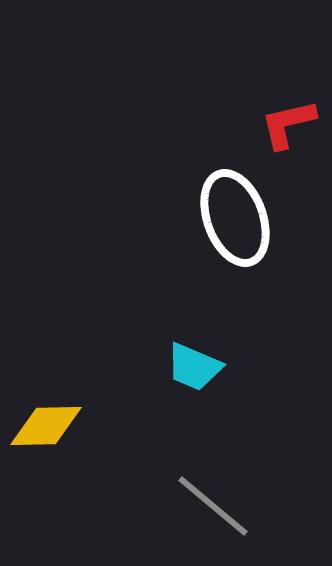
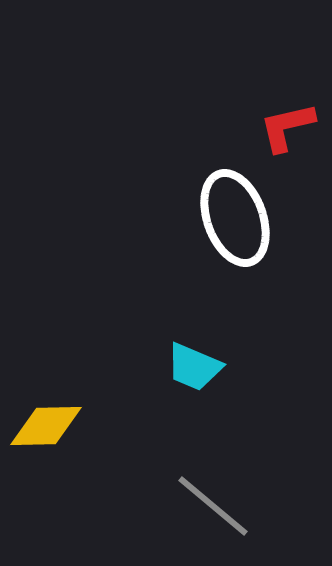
red L-shape: moved 1 px left, 3 px down
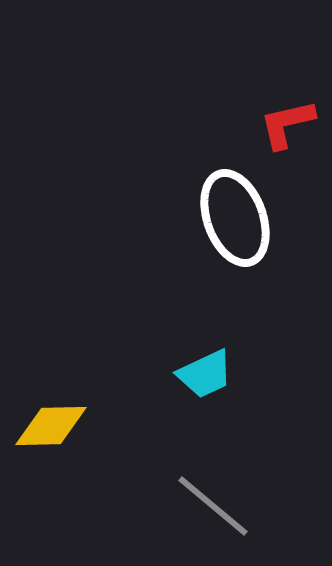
red L-shape: moved 3 px up
cyan trapezoid: moved 11 px right, 7 px down; rotated 48 degrees counterclockwise
yellow diamond: moved 5 px right
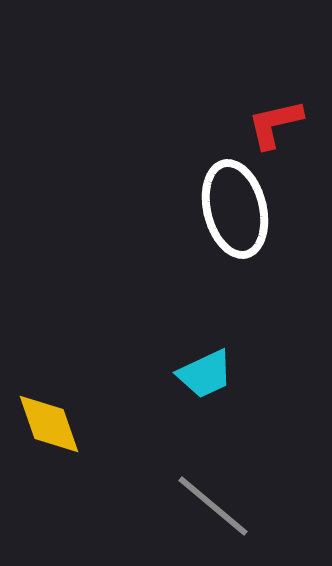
red L-shape: moved 12 px left
white ellipse: moved 9 px up; rotated 6 degrees clockwise
yellow diamond: moved 2 px left, 2 px up; rotated 72 degrees clockwise
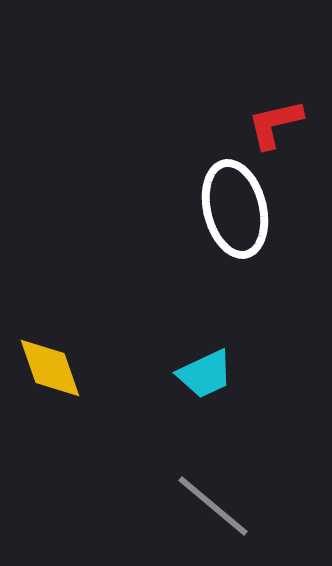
yellow diamond: moved 1 px right, 56 px up
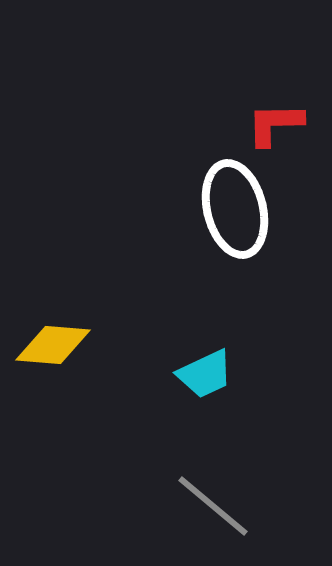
red L-shape: rotated 12 degrees clockwise
yellow diamond: moved 3 px right, 23 px up; rotated 66 degrees counterclockwise
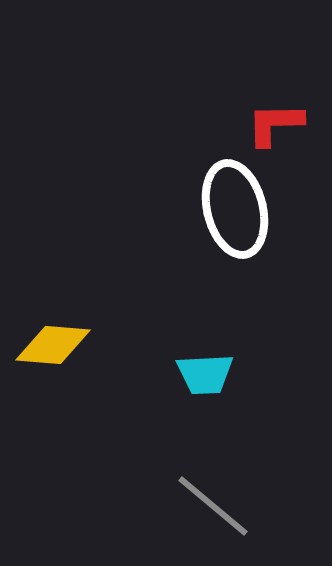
cyan trapezoid: rotated 22 degrees clockwise
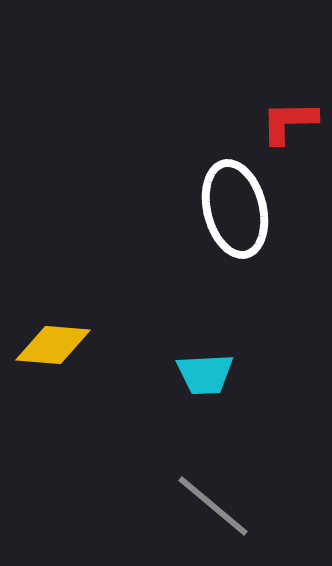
red L-shape: moved 14 px right, 2 px up
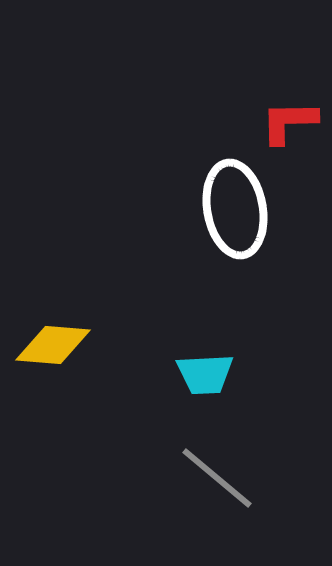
white ellipse: rotated 4 degrees clockwise
gray line: moved 4 px right, 28 px up
